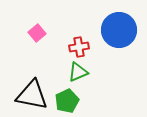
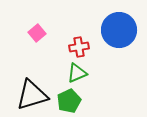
green triangle: moved 1 px left, 1 px down
black triangle: rotated 28 degrees counterclockwise
green pentagon: moved 2 px right
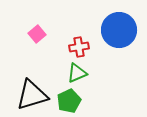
pink square: moved 1 px down
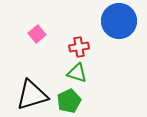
blue circle: moved 9 px up
green triangle: rotated 40 degrees clockwise
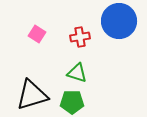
pink square: rotated 18 degrees counterclockwise
red cross: moved 1 px right, 10 px up
green pentagon: moved 3 px right, 1 px down; rotated 25 degrees clockwise
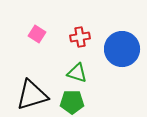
blue circle: moved 3 px right, 28 px down
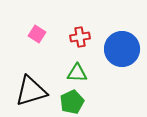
green triangle: rotated 15 degrees counterclockwise
black triangle: moved 1 px left, 4 px up
green pentagon: rotated 25 degrees counterclockwise
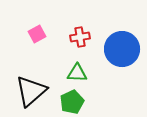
pink square: rotated 30 degrees clockwise
black triangle: rotated 24 degrees counterclockwise
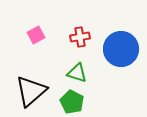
pink square: moved 1 px left, 1 px down
blue circle: moved 1 px left
green triangle: rotated 15 degrees clockwise
green pentagon: rotated 20 degrees counterclockwise
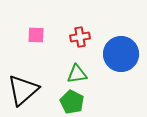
pink square: rotated 30 degrees clockwise
blue circle: moved 5 px down
green triangle: moved 1 px down; rotated 25 degrees counterclockwise
black triangle: moved 8 px left, 1 px up
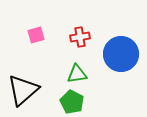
pink square: rotated 18 degrees counterclockwise
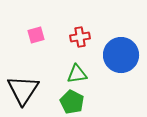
blue circle: moved 1 px down
black triangle: rotated 16 degrees counterclockwise
